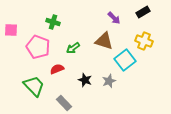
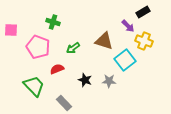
purple arrow: moved 14 px right, 8 px down
gray star: rotated 24 degrees clockwise
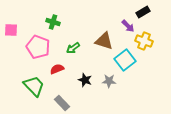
gray rectangle: moved 2 px left
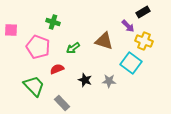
cyan square: moved 6 px right, 3 px down; rotated 15 degrees counterclockwise
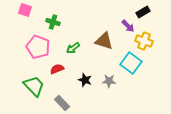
pink square: moved 14 px right, 20 px up; rotated 16 degrees clockwise
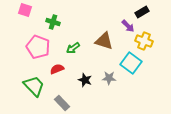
black rectangle: moved 1 px left
gray star: moved 3 px up
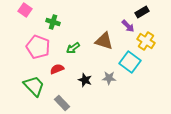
pink square: rotated 16 degrees clockwise
yellow cross: moved 2 px right; rotated 12 degrees clockwise
cyan square: moved 1 px left, 1 px up
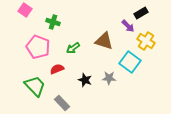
black rectangle: moved 1 px left, 1 px down
green trapezoid: moved 1 px right
